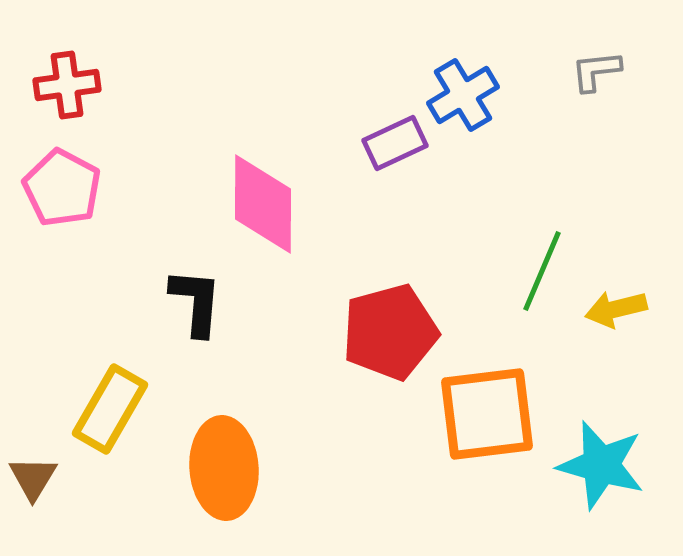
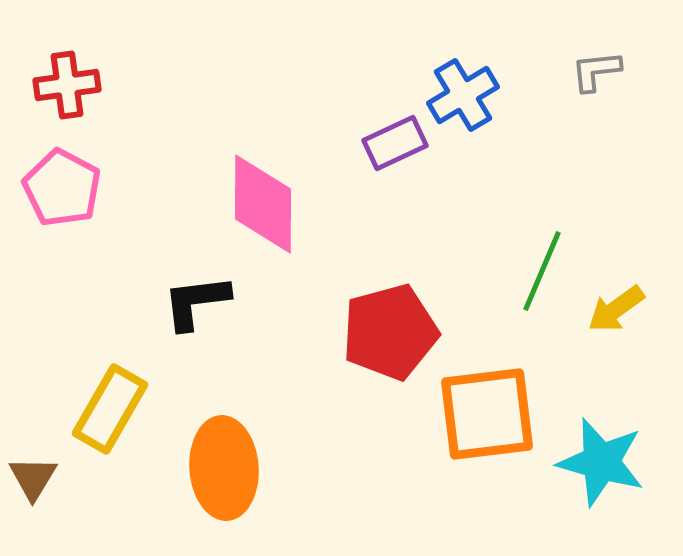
black L-shape: rotated 102 degrees counterclockwise
yellow arrow: rotated 22 degrees counterclockwise
cyan star: moved 3 px up
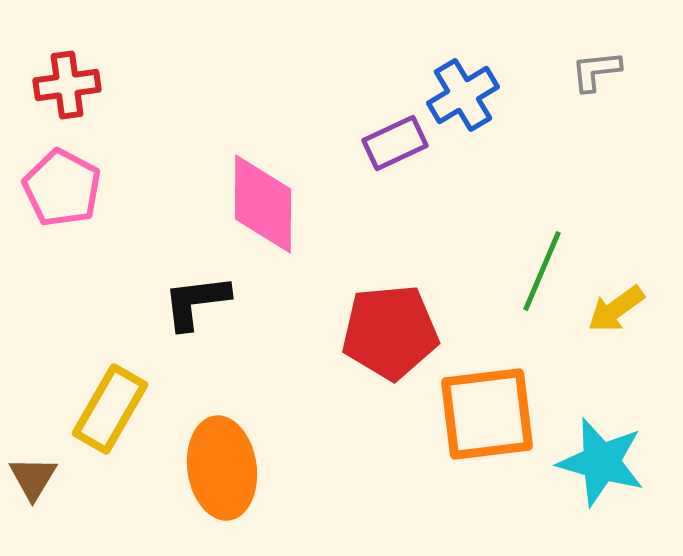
red pentagon: rotated 10 degrees clockwise
orange ellipse: moved 2 px left; rotated 4 degrees counterclockwise
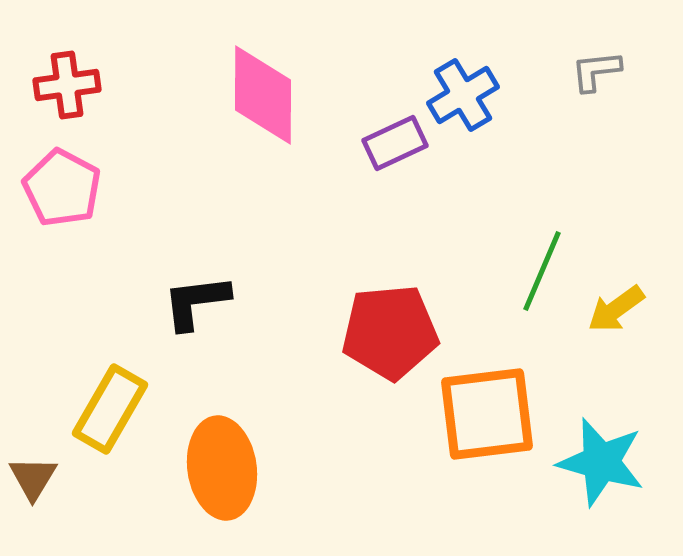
pink diamond: moved 109 px up
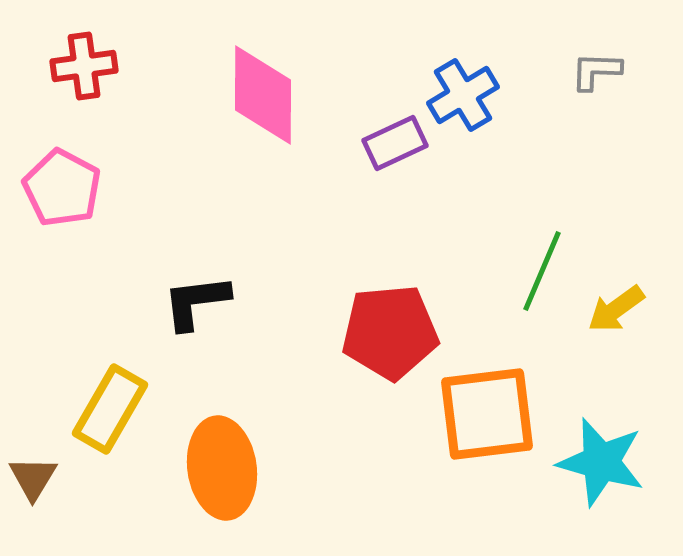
gray L-shape: rotated 8 degrees clockwise
red cross: moved 17 px right, 19 px up
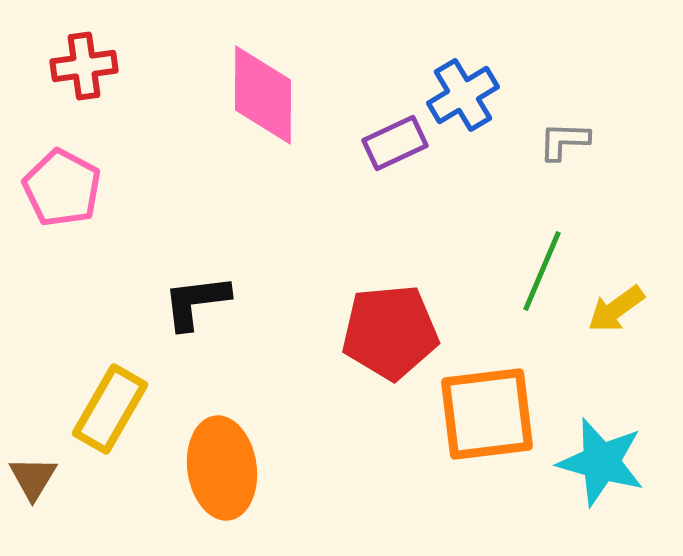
gray L-shape: moved 32 px left, 70 px down
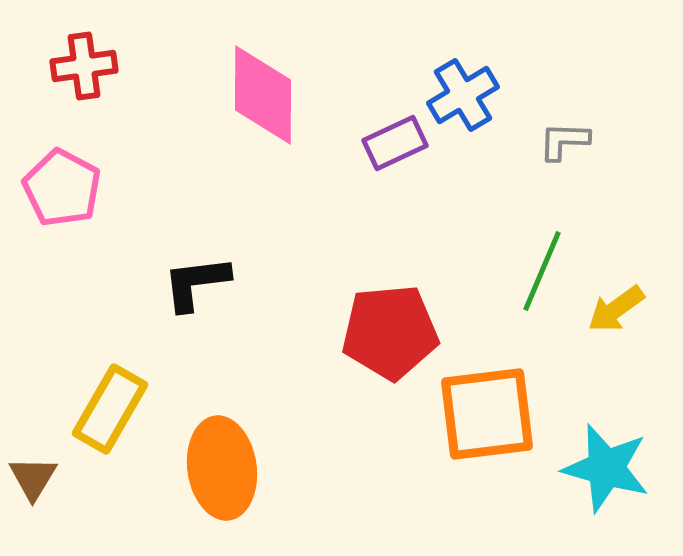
black L-shape: moved 19 px up
cyan star: moved 5 px right, 6 px down
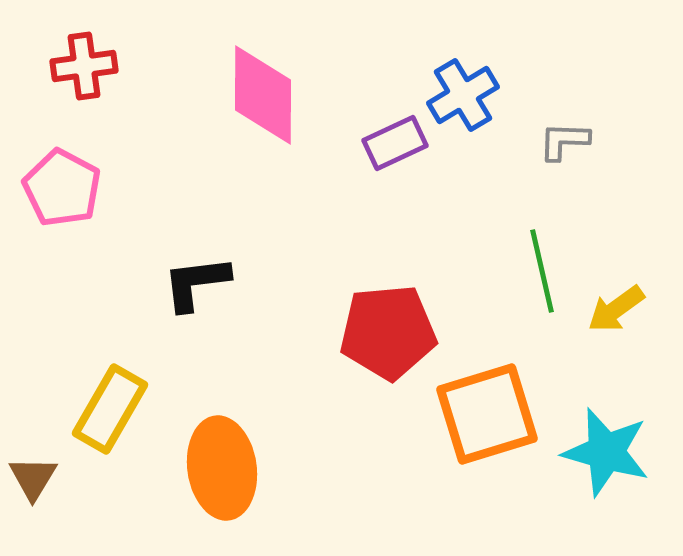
green line: rotated 36 degrees counterclockwise
red pentagon: moved 2 px left
orange square: rotated 10 degrees counterclockwise
cyan star: moved 16 px up
